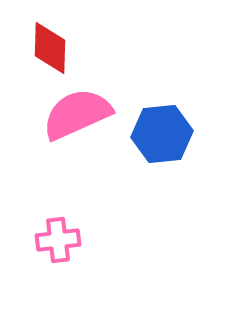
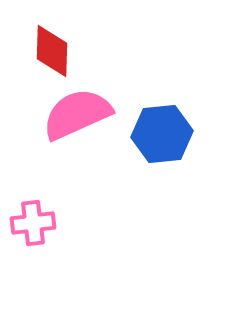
red diamond: moved 2 px right, 3 px down
pink cross: moved 25 px left, 17 px up
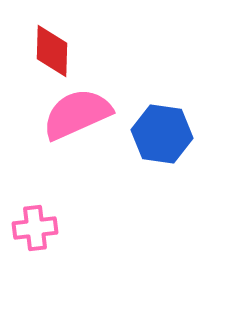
blue hexagon: rotated 14 degrees clockwise
pink cross: moved 2 px right, 5 px down
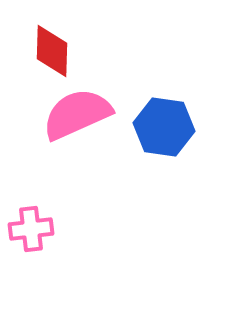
blue hexagon: moved 2 px right, 7 px up
pink cross: moved 4 px left, 1 px down
